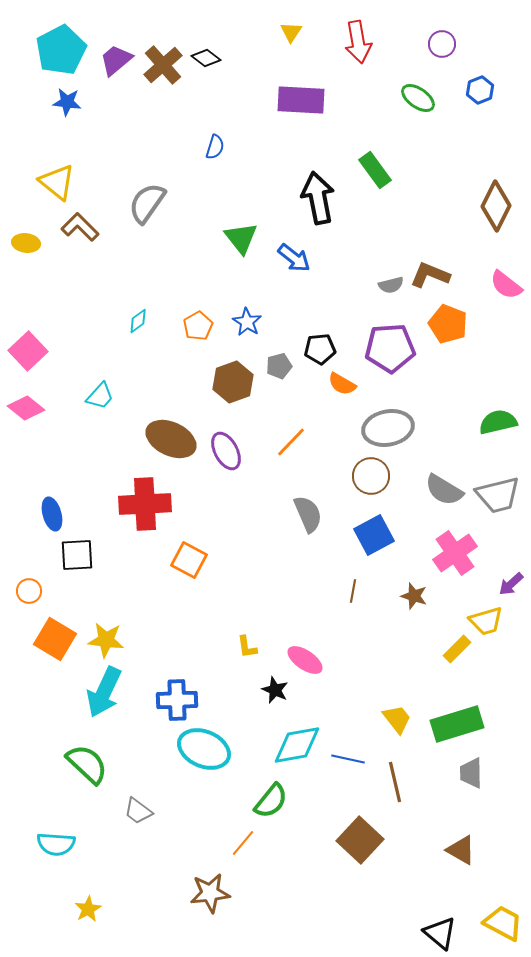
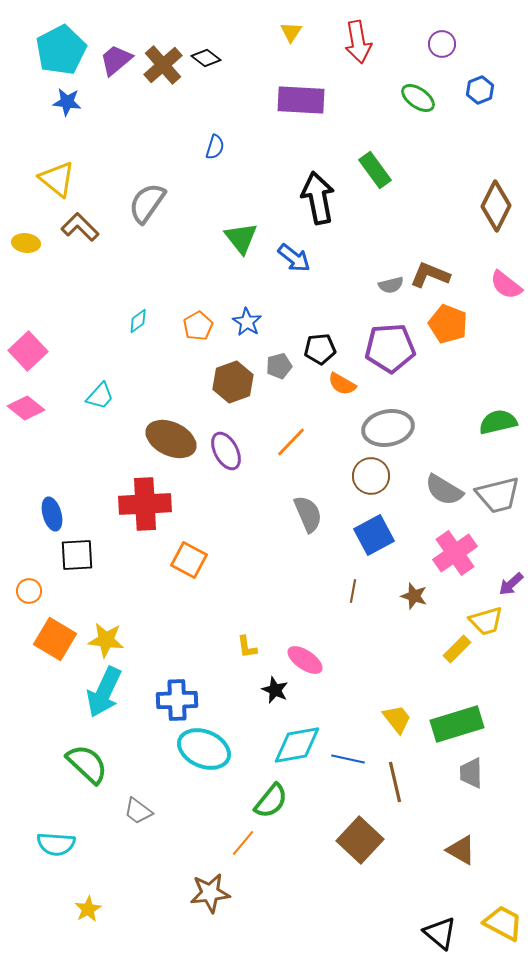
yellow triangle at (57, 182): moved 3 px up
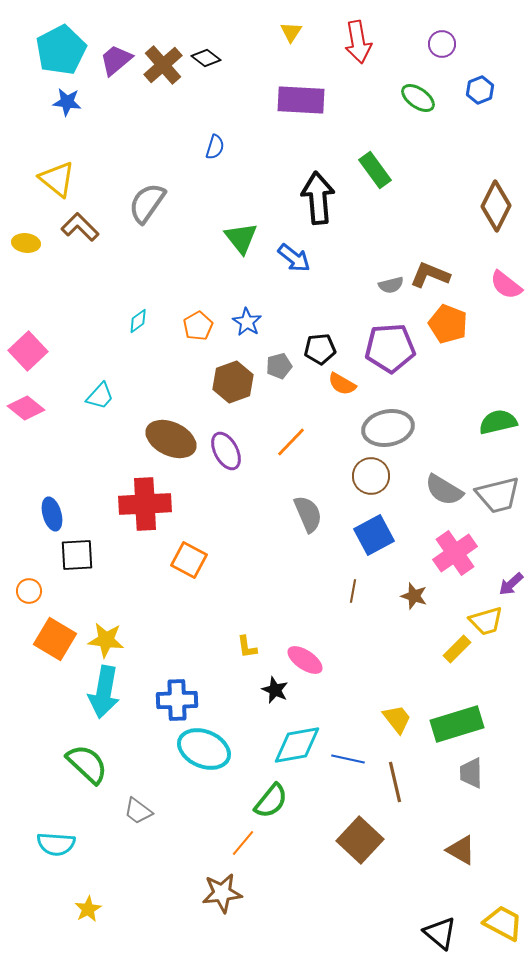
black arrow at (318, 198): rotated 6 degrees clockwise
cyan arrow at (104, 692): rotated 15 degrees counterclockwise
brown star at (210, 893): moved 12 px right
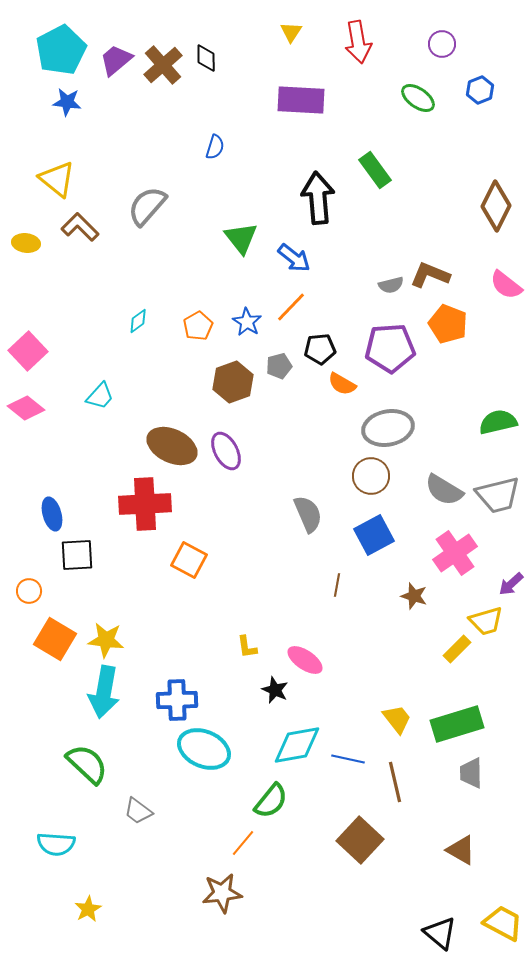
black diamond at (206, 58): rotated 52 degrees clockwise
gray semicircle at (147, 203): moved 3 px down; rotated 6 degrees clockwise
brown ellipse at (171, 439): moved 1 px right, 7 px down
orange line at (291, 442): moved 135 px up
brown line at (353, 591): moved 16 px left, 6 px up
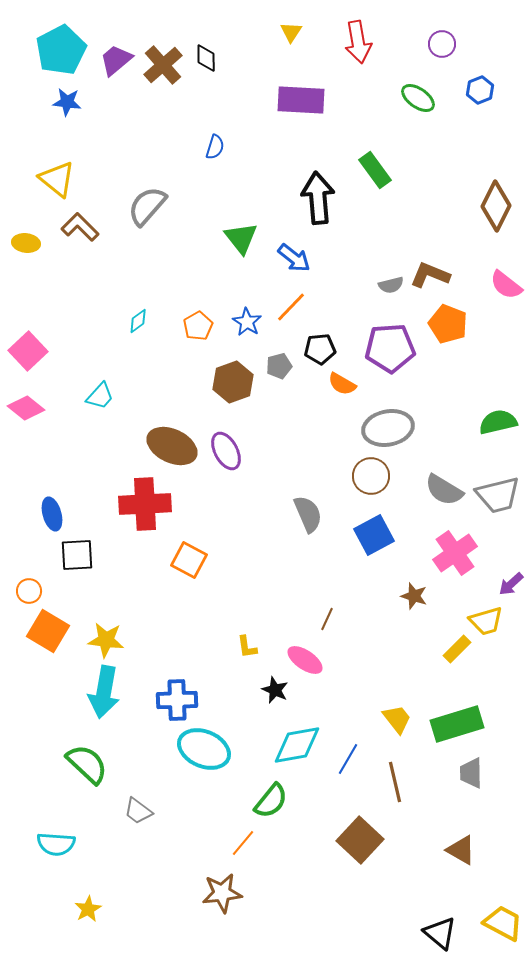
brown line at (337, 585): moved 10 px left, 34 px down; rotated 15 degrees clockwise
orange square at (55, 639): moved 7 px left, 8 px up
blue line at (348, 759): rotated 72 degrees counterclockwise
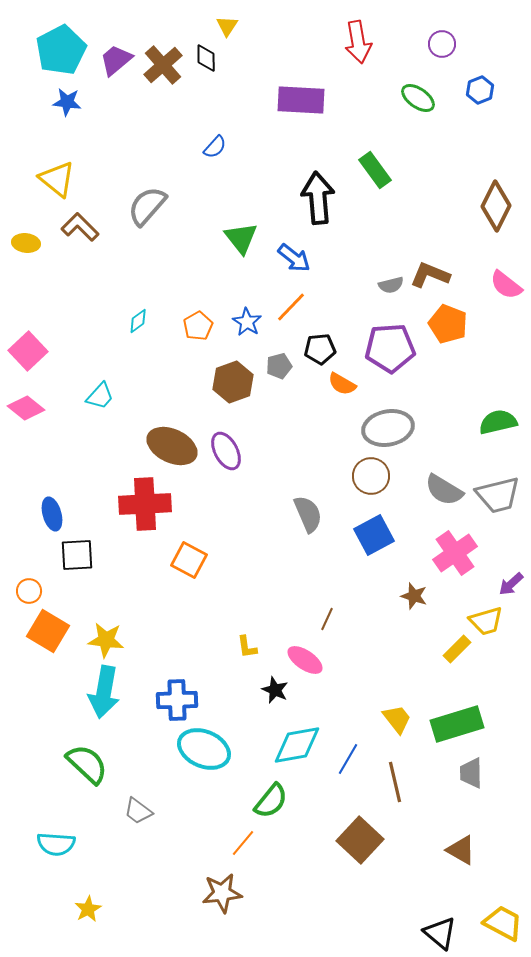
yellow triangle at (291, 32): moved 64 px left, 6 px up
blue semicircle at (215, 147): rotated 25 degrees clockwise
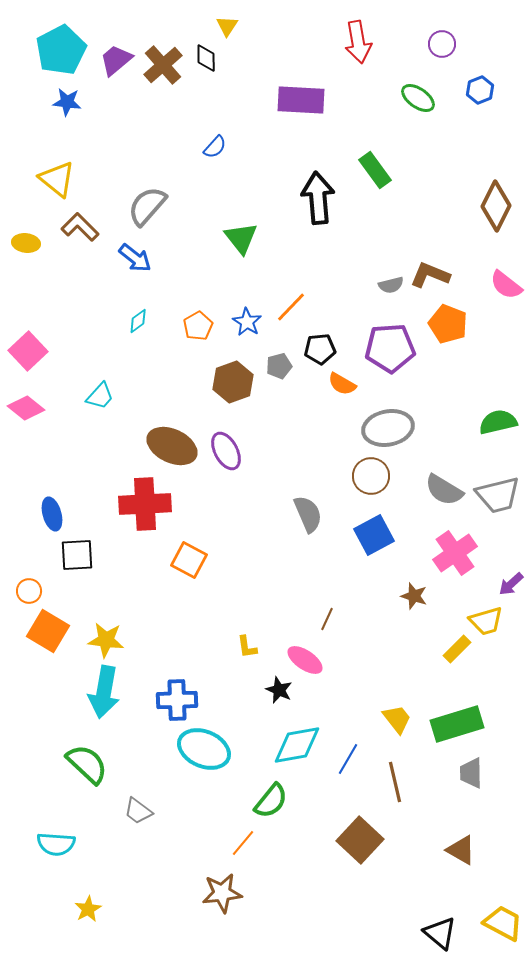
blue arrow at (294, 258): moved 159 px left
black star at (275, 690): moved 4 px right
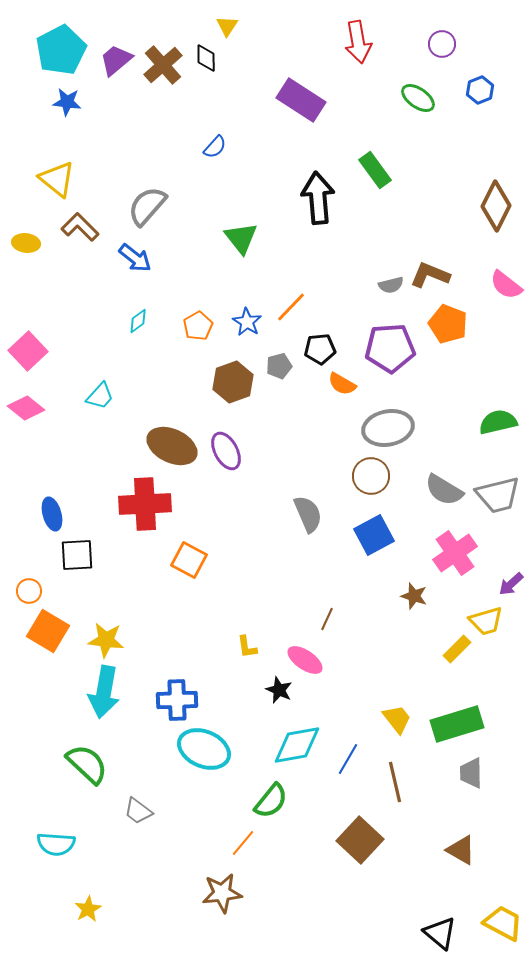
purple rectangle at (301, 100): rotated 30 degrees clockwise
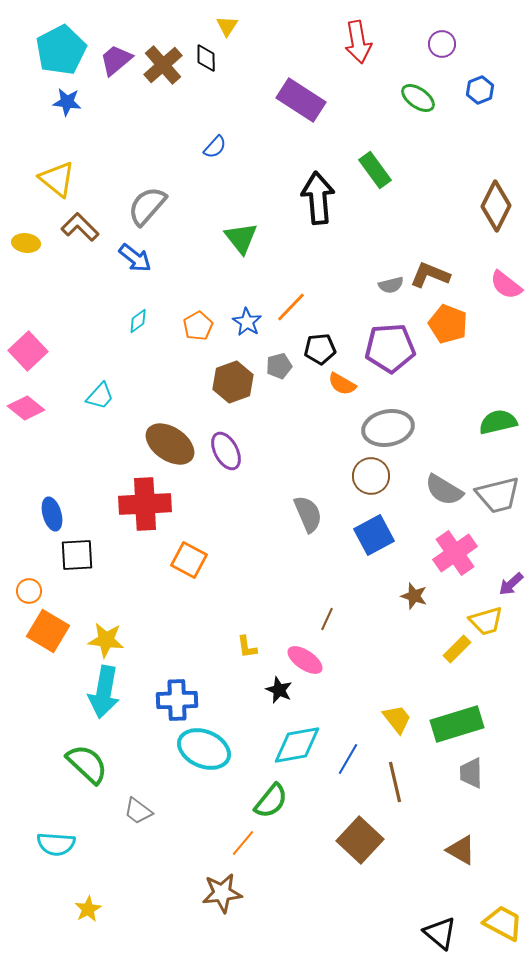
brown ellipse at (172, 446): moved 2 px left, 2 px up; rotated 9 degrees clockwise
